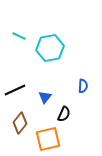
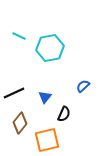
blue semicircle: rotated 136 degrees counterclockwise
black line: moved 1 px left, 3 px down
orange square: moved 1 px left, 1 px down
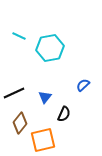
blue semicircle: moved 1 px up
orange square: moved 4 px left
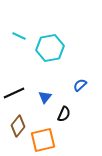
blue semicircle: moved 3 px left
brown diamond: moved 2 px left, 3 px down
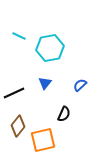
blue triangle: moved 14 px up
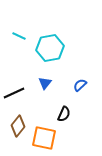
orange square: moved 1 px right, 2 px up; rotated 25 degrees clockwise
